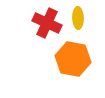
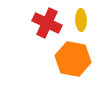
yellow ellipse: moved 3 px right, 2 px down
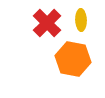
red cross: rotated 20 degrees clockwise
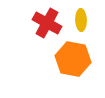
red cross: rotated 16 degrees counterclockwise
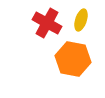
yellow ellipse: rotated 20 degrees clockwise
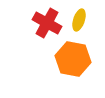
yellow ellipse: moved 2 px left
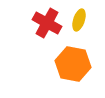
orange hexagon: moved 5 px down
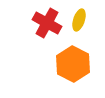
orange hexagon: rotated 16 degrees clockwise
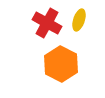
orange hexagon: moved 12 px left
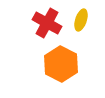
yellow ellipse: moved 2 px right
